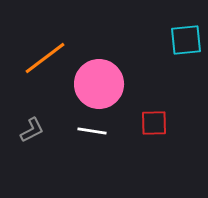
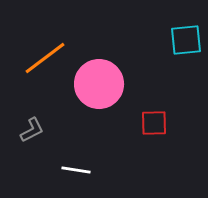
white line: moved 16 px left, 39 px down
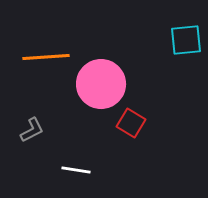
orange line: moved 1 px right, 1 px up; rotated 33 degrees clockwise
pink circle: moved 2 px right
red square: moved 23 px left; rotated 32 degrees clockwise
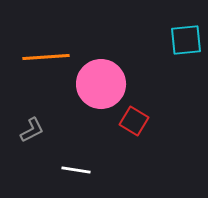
red square: moved 3 px right, 2 px up
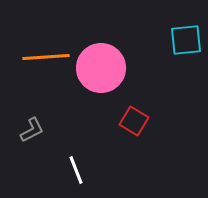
pink circle: moved 16 px up
white line: rotated 60 degrees clockwise
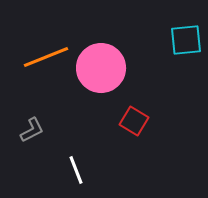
orange line: rotated 18 degrees counterclockwise
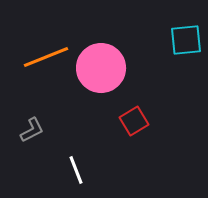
red square: rotated 28 degrees clockwise
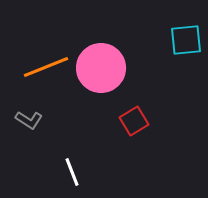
orange line: moved 10 px down
gray L-shape: moved 3 px left, 10 px up; rotated 60 degrees clockwise
white line: moved 4 px left, 2 px down
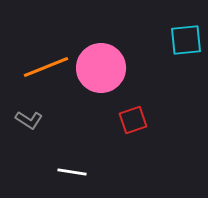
red square: moved 1 px left, 1 px up; rotated 12 degrees clockwise
white line: rotated 60 degrees counterclockwise
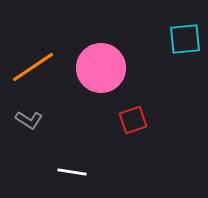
cyan square: moved 1 px left, 1 px up
orange line: moved 13 px left; rotated 12 degrees counterclockwise
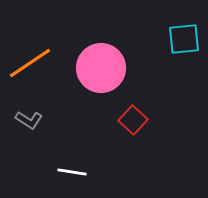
cyan square: moved 1 px left
orange line: moved 3 px left, 4 px up
red square: rotated 28 degrees counterclockwise
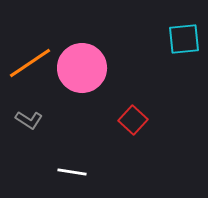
pink circle: moved 19 px left
